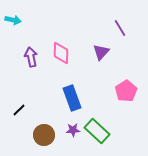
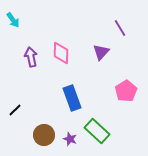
cyan arrow: rotated 42 degrees clockwise
black line: moved 4 px left
purple star: moved 3 px left, 9 px down; rotated 24 degrees clockwise
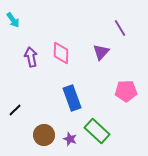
pink pentagon: rotated 30 degrees clockwise
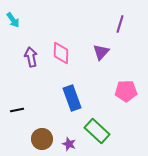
purple line: moved 4 px up; rotated 48 degrees clockwise
black line: moved 2 px right; rotated 32 degrees clockwise
brown circle: moved 2 px left, 4 px down
purple star: moved 1 px left, 5 px down
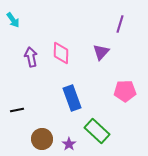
pink pentagon: moved 1 px left
purple star: rotated 16 degrees clockwise
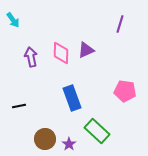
purple triangle: moved 15 px left, 2 px up; rotated 24 degrees clockwise
pink pentagon: rotated 10 degrees clockwise
black line: moved 2 px right, 4 px up
brown circle: moved 3 px right
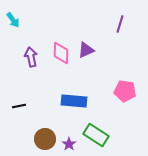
blue rectangle: moved 2 px right, 3 px down; rotated 65 degrees counterclockwise
green rectangle: moved 1 px left, 4 px down; rotated 10 degrees counterclockwise
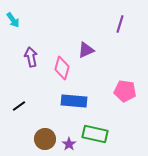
pink diamond: moved 1 px right, 15 px down; rotated 15 degrees clockwise
black line: rotated 24 degrees counterclockwise
green rectangle: moved 1 px left, 1 px up; rotated 20 degrees counterclockwise
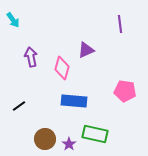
purple line: rotated 24 degrees counterclockwise
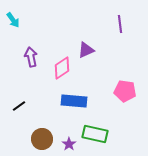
pink diamond: rotated 40 degrees clockwise
brown circle: moved 3 px left
